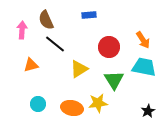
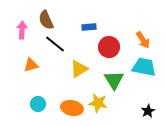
blue rectangle: moved 12 px down
yellow star: rotated 18 degrees clockwise
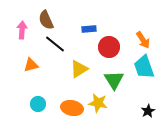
blue rectangle: moved 2 px down
cyan trapezoid: rotated 120 degrees counterclockwise
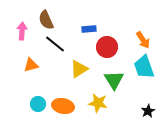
pink arrow: moved 1 px down
red circle: moved 2 px left
orange ellipse: moved 9 px left, 2 px up
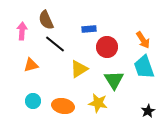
cyan circle: moved 5 px left, 3 px up
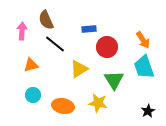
cyan circle: moved 6 px up
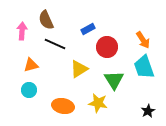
blue rectangle: moved 1 px left; rotated 24 degrees counterclockwise
black line: rotated 15 degrees counterclockwise
cyan circle: moved 4 px left, 5 px up
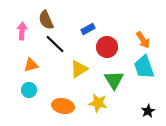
black line: rotated 20 degrees clockwise
